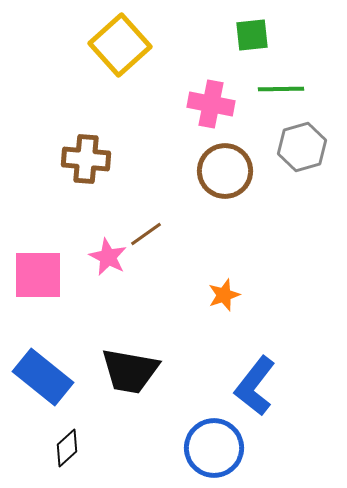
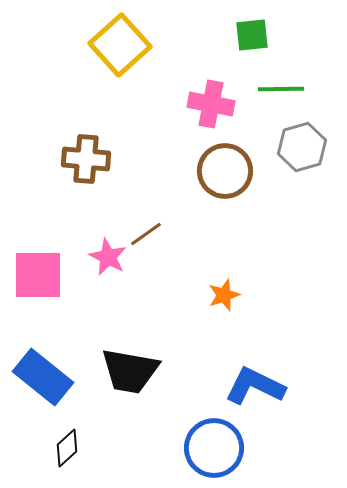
blue L-shape: rotated 78 degrees clockwise
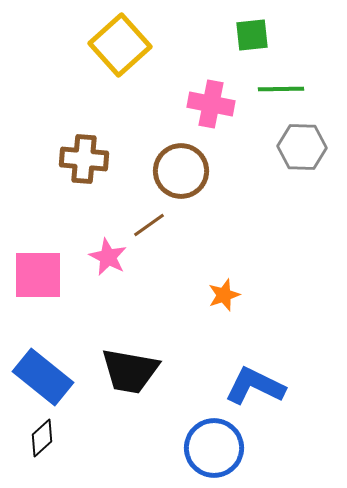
gray hexagon: rotated 18 degrees clockwise
brown cross: moved 2 px left
brown circle: moved 44 px left
brown line: moved 3 px right, 9 px up
black diamond: moved 25 px left, 10 px up
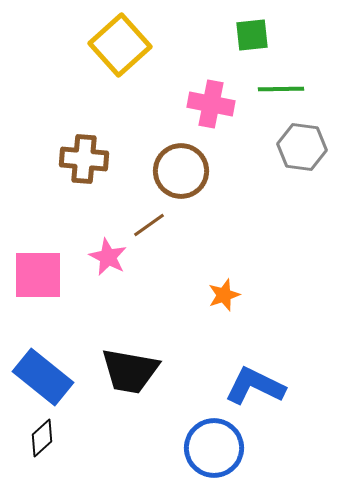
gray hexagon: rotated 6 degrees clockwise
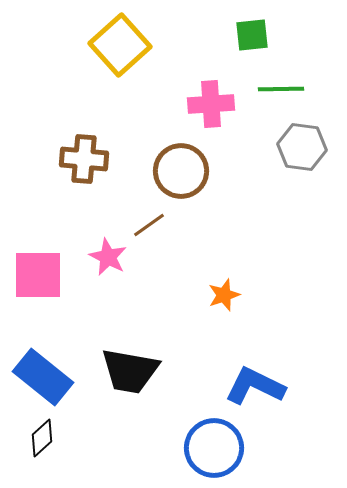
pink cross: rotated 15 degrees counterclockwise
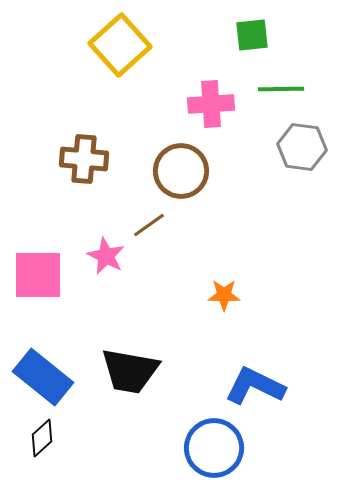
pink star: moved 2 px left, 1 px up
orange star: rotated 20 degrees clockwise
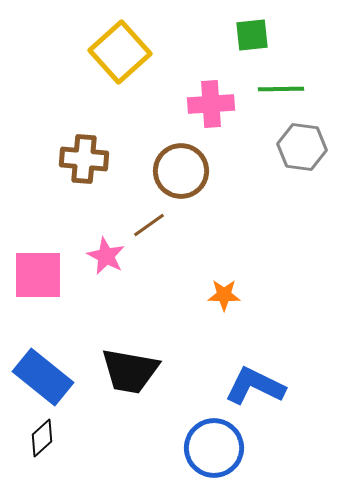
yellow square: moved 7 px down
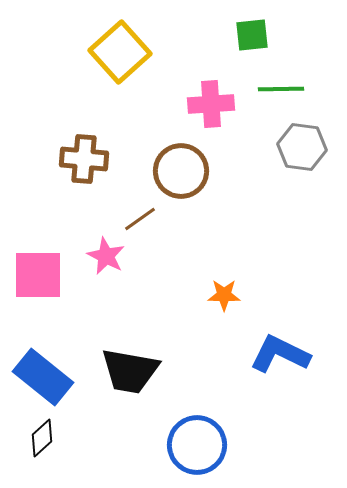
brown line: moved 9 px left, 6 px up
blue L-shape: moved 25 px right, 32 px up
blue circle: moved 17 px left, 3 px up
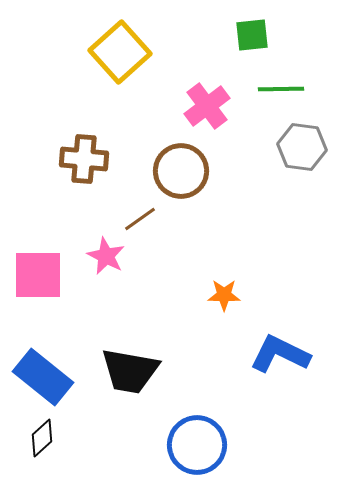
pink cross: moved 4 px left, 2 px down; rotated 33 degrees counterclockwise
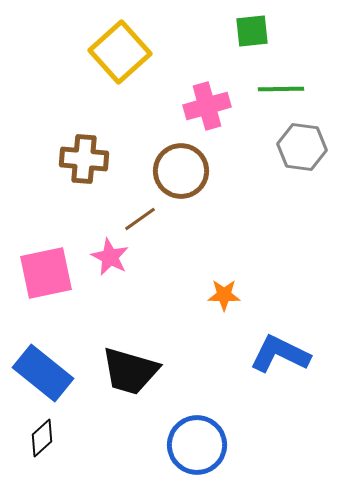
green square: moved 4 px up
pink cross: rotated 21 degrees clockwise
pink star: moved 4 px right, 1 px down
pink square: moved 8 px right, 2 px up; rotated 12 degrees counterclockwise
black trapezoid: rotated 6 degrees clockwise
blue rectangle: moved 4 px up
